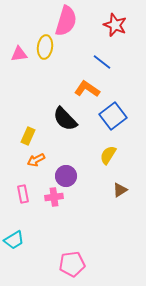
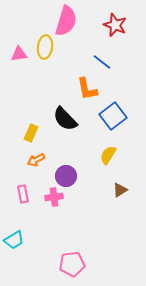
orange L-shape: rotated 135 degrees counterclockwise
yellow rectangle: moved 3 px right, 3 px up
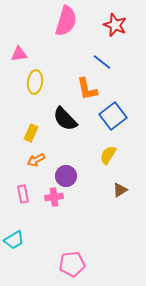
yellow ellipse: moved 10 px left, 35 px down
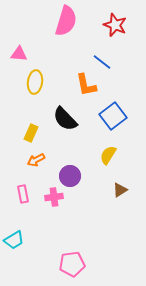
pink triangle: rotated 12 degrees clockwise
orange L-shape: moved 1 px left, 4 px up
purple circle: moved 4 px right
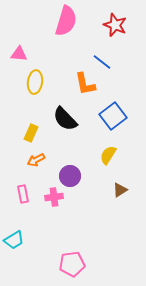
orange L-shape: moved 1 px left, 1 px up
